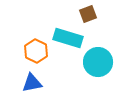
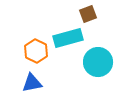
cyan rectangle: rotated 32 degrees counterclockwise
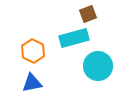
cyan rectangle: moved 6 px right
orange hexagon: moved 3 px left
cyan circle: moved 4 px down
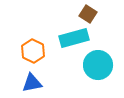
brown square: rotated 36 degrees counterclockwise
cyan circle: moved 1 px up
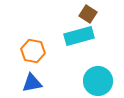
cyan rectangle: moved 5 px right, 2 px up
orange hexagon: rotated 15 degrees counterclockwise
cyan circle: moved 16 px down
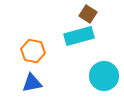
cyan circle: moved 6 px right, 5 px up
